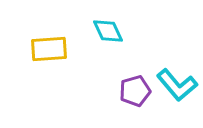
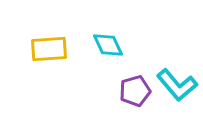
cyan diamond: moved 14 px down
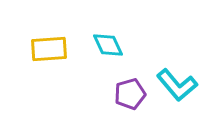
purple pentagon: moved 5 px left, 3 px down
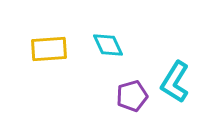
cyan L-shape: moved 2 px left, 3 px up; rotated 72 degrees clockwise
purple pentagon: moved 2 px right, 2 px down
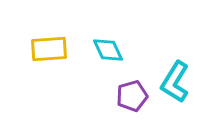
cyan diamond: moved 5 px down
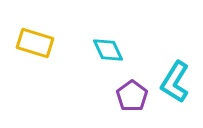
yellow rectangle: moved 14 px left, 6 px up; rotated 21 degrees clockwise
purple pentagon: rotated 20 degrees counterclockwise
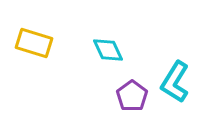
yellow rectangle: moved 1 px left
